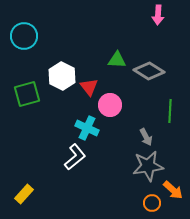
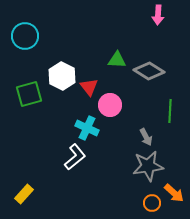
cyan circle: moved 1 px right
green square: moved 2 px right
orange arrow: moved 1 px right, 3 px down
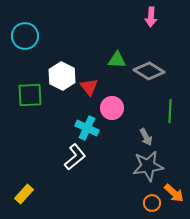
pink arrow: moved 7 px left, 2 px down
green square: moved 1 px right, 1 px down; rotated 12 degrees clockwise
pink circle: moved 2 px right, 3 px down
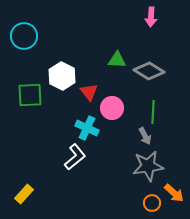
cyan circle: moved 1 px left
red triangle: moved 5 px down
green line: moved 17 px left, 1 px down
gray arrow: moved 1 px left, 1 px up
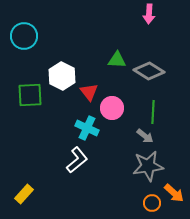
pink arrow: moved 2 px left, 3 px up
gray arrow: rotated 24 degrees counterclockwise
white L-shape: moved 2 px right, 3 px down
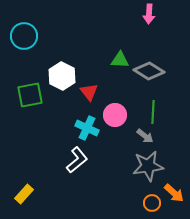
green triangle: moved 3 px right
green square: rotated 8 degrees counterclockwise
pink circle: moved 3 px right, 7 px down
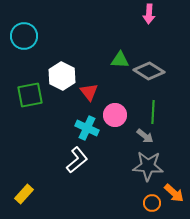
gray star: rotated 12 degrees clockwise
